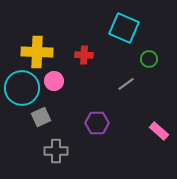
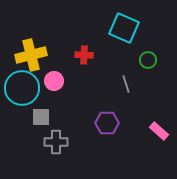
yellow cross: moved 6 px left, 3 px down; rotated 16 degrees counterclockwise
green circle: moved 1 px left, 1 px down
gray line: rotated 72 degrees counterclockwise
gray square: rotated 24 degrees clockwise
purple hexagon: moved 10 px right
gray cross: moved 9 px up
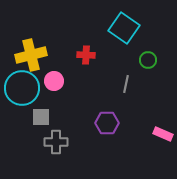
cyan square: rotated 12 degrees clockwise
red cross: moved 2 px right
gray line: rotated 30 degrees clockwise
pink rectangle: moved 4 px right, 3 px down; rotated 18 degrees counterclockwise
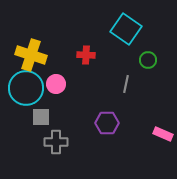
cyan square: moved 2 px right, 1 px down
yellow cross: rotated 32 degrees clockwise
pink circle: moved 2 px right, 3 px down
cyan circle: moved 4 px right
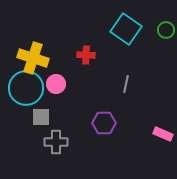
yellow cross: moved 2 px right, 3 px down
green circle: moved 18 px right, 30 px up
purple hexagon: moved 3 px left
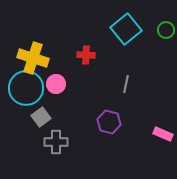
cyan square: rotated 16 degrees clockwise
gray square: rotated 36 degrees counterclockwise
purple hexagon: moved 5 px right, 1 px up; rotated 15 degrees clockwise
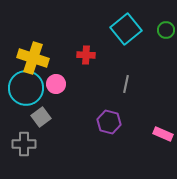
gray cross: moved 32 px left, 2 px down
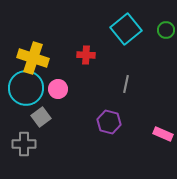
pink circle: moved 2 px right, 5 px down
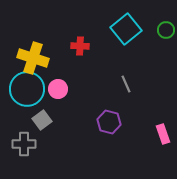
red cross: moved 6 px left, 9 px up
gray line: rotated 36 degrees counterclockwise
cyan circle: moved 1 px right, 1 px down
gray square: moved 1 px right, 3 px down
pink rectangle: rotated 48 degrees clockwise
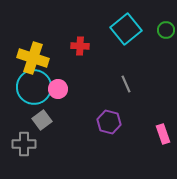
cyan circle: moved 7 px right, 2 px up
